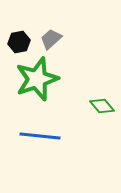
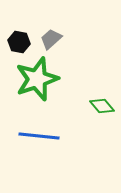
black hexagon: rotated 20 degrees clockwise
blue line: moved 1 px left
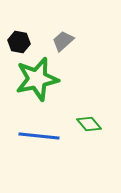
gray trapezoid: moved 12 px right, 2 px down
green star: rotated 6 degrees clockwise
green diamond: moved 13 px left, 18 px down
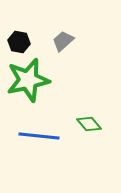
green star: moved 9 px left, 1 px down
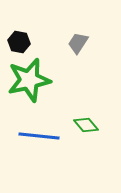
gray trapezoid: moved 15 px right, 2 px down; rotated 15 degrees counterclockwise
green star: moved 1 px right
green diamond: moved 3 px left, 1 px down
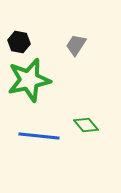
gray trapezoid: moved 2 px left, 2 px down
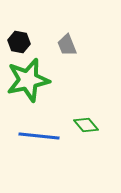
gray trapezoid: moved 9 px left; rotated 55 degrees counterclockwise
green star: moved 1 px left
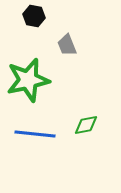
black hexagon: moved 15 px right, 26 px up
green diamond: rotated 60 degrees counterclockwise
blue line: moved 4 px left, 2 px up
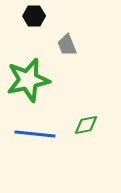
black hexagon: rotated 10 degrees counterclockwise
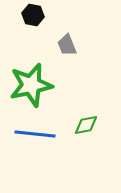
black hexagon: moved 1 px left, 1 px up; rotated 10 degrees clockwise
green star: moved 3 px right, 5 px down
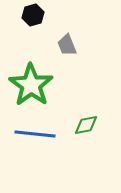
black hexagon: rotated 25 degrees counterclockwise
green star: rotated 24 degrees counterclockwise
